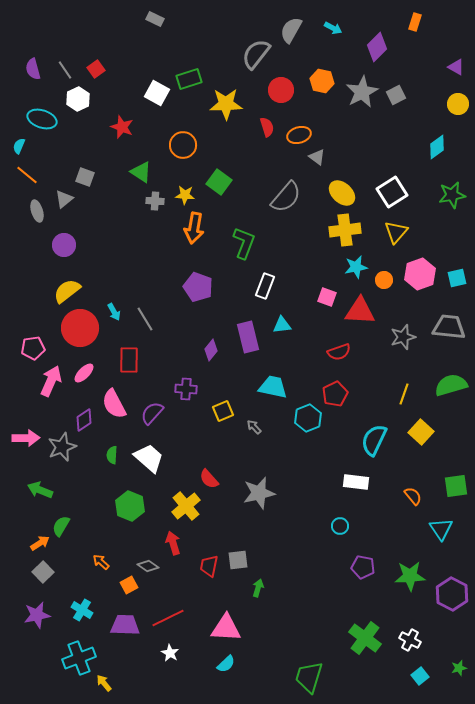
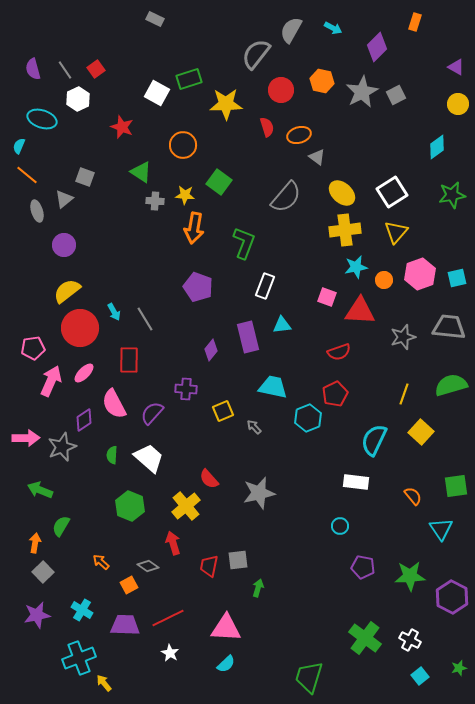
orange arrow at (40, 543): moved 5 px left; rotated 48 degrees counterclockwise
purple hexagon at (452, 594): moved 3 px down
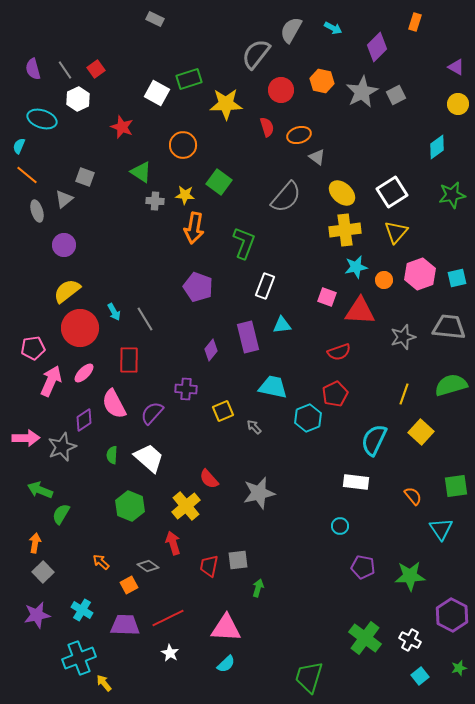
green semicircle at (61, 526): moved 12 px up
purple hexagon at (452, 597): moved 18 px down
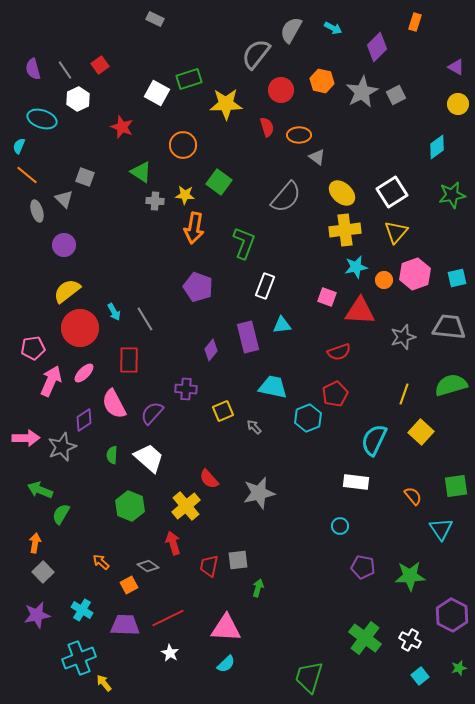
red square at (96, 69): moved 4 px right, 4 px up
orange ellipse at (299, 135): rotated 15 degrees clockwise
gray triangle at (64, 199): rotated 36 degrees counterclockwise
pink hexagon at (420, 274): moved 5 px left
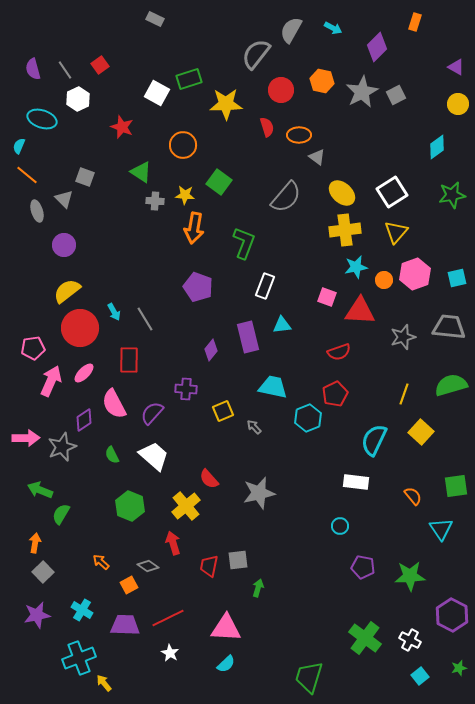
green semicircle at (112, 455): rotated 30 degrees counterclockwise
white trapezoid at (149, 458): moved 5 px right, 2 px up
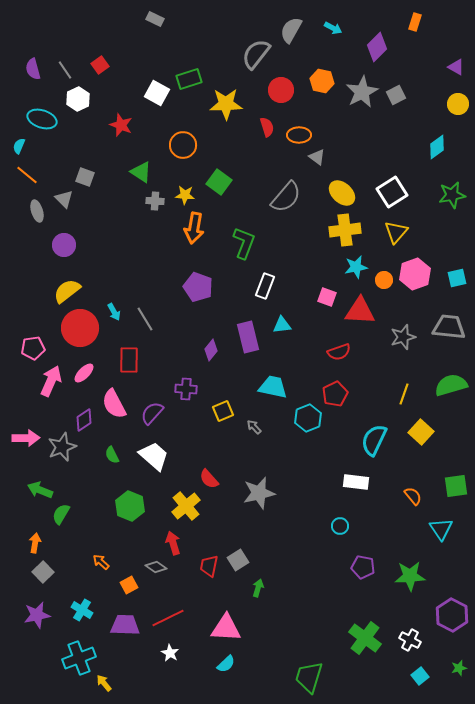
red star at (122, 127): moved 1 px left, 2 px up
gray square at (238, 560): rotated 25 degrees counterclockwise
gray diamond at (148, 566): moved 8 px right, 1 px down
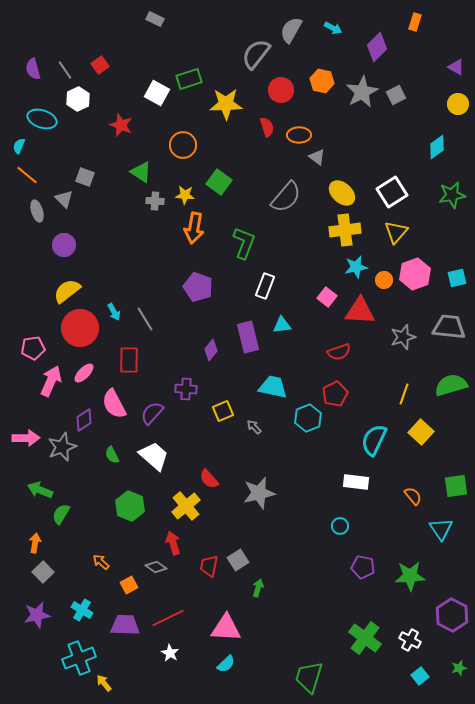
pink square at (327, 297): rotated 18 degrees clockwise
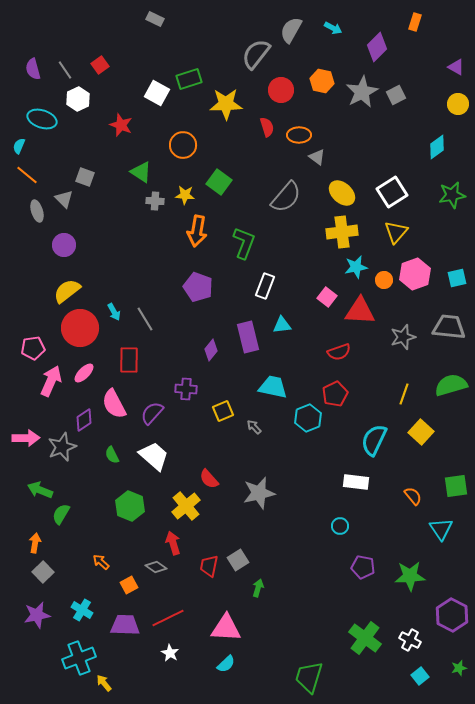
orange arrow at (194, 228): moved 3 px right, 3 px down
yellow cross at (345, 230): moved 3 px left, 2 px down
